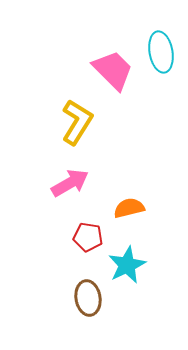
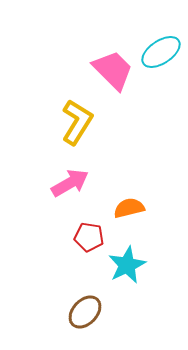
cyan ellipse: rotated 66 degrees clockwise
red pentagon: moved 1 px right
brown ellipse: moved 3 px left, 14 px down; rotated 52 degrees clockwise
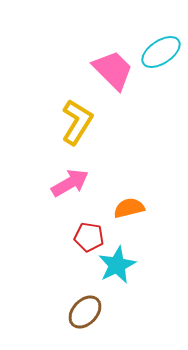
cyan star: moved 10 px left
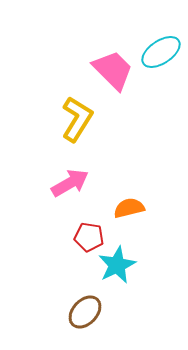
yellow L-shape: moved 3 px up
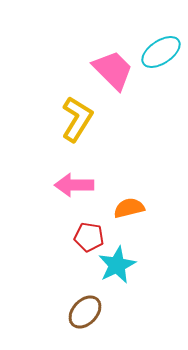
pink arrow: moved 4 px right, 2 px down; rotated 150 degrees counterclockwise
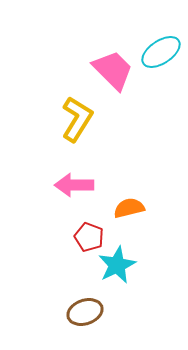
red pentagon: rotated 12 degrees clockwise
brown ellipse: rotated 28 degrees clockwise
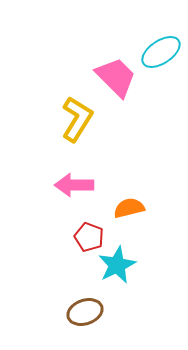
pink trapezoid: moved 3 px right, 7 px down
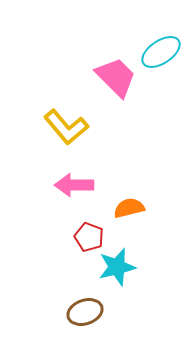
yellow L-shape: moved 11 px left, 8 px down; rotated 108 degrees clockwise
cyan star: moved 2 px down; rotated 12 degrees clockwise
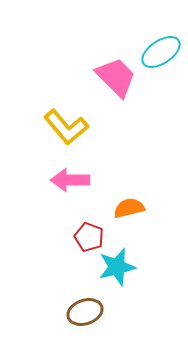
pink arrow: moved 4 px left, 5 px up
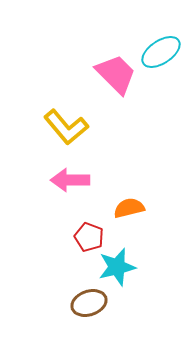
pink trapezoid: moved 3 px up
brown ellipse: moved 4 px right, 9 px up
